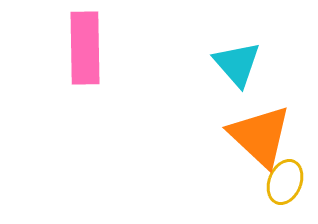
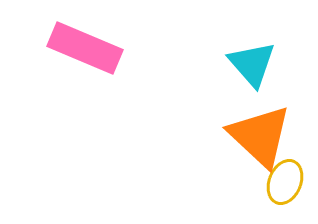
pink rectangle: rotated 66 degrees counterclockwise
cyan triangle: moved 15 px right
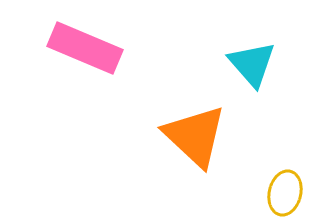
orange triangle: moved 65 px left
yellow ellipse: moved 11 px down; rotated 9 degrees counterclockwise
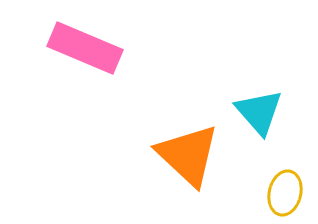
cyan triangle: moved 7 px right, 48 px down
orange triangle: moved 7 px left, 19 px down
